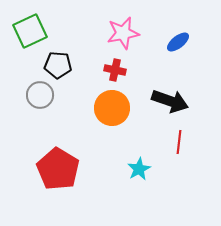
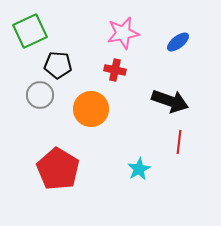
orange circle: moved 21 px left, 1 px down
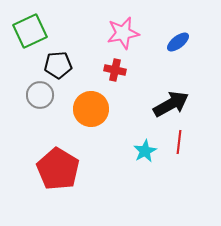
black pentagon: rotated 8 degrees counterclockwise
black arrow: moved 1 px right, 3 px down; rotated 48 degrees counterclockwise
cyan star: moved 6 px right, 18 px up
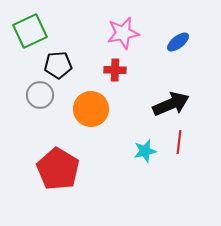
red cross: rotated 10 degrees counterclockwise
black arrow: rotated 6 degrees clockwise
cyan star: rotated 15 degrees clockwise
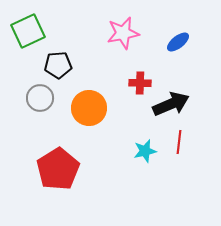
green square: moved 2 px left
red cross: moved 25 px right, 13 px down
gray circle: moved 3 px down
orange circle: moved 2 px left, 1 px up
red pentagon: rotated 9 degrees clockwise
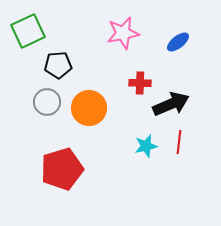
gray circle: moved 7 px right, 4 px down
cyan star: moved 1 px right, 5 px up
red pentagon: moved 4 px right; rotated 15 degrees clockwise
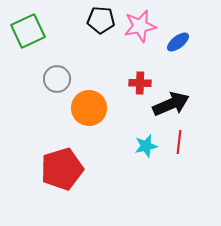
pink star: moved 17 px right, 7 px up
black pentagon: moved 43 px right, 45 px up; rotated 8 degrees clockwise
gray circle: moved 10 px right, 23 px up
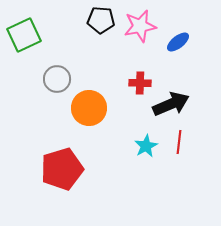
green square: moved 4 px left, 4 px down
cyan star: rotated 15 degrees counterclockwise
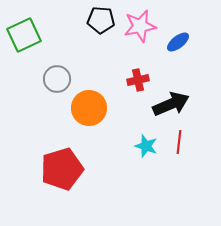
red cross: moved 2 px left, 3 px up; rotated 15 degrees counterclockwise
cyan star: rotated 25 degrees counterclockwise
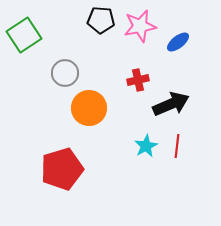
green square: rotated 8 degrees counterclockwise
gray circle: moved 8 px right, 6 px up
red line: moved 2 px left, 4 px down
cyan star: rotated 25 degrees clockwise
